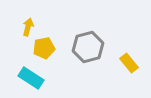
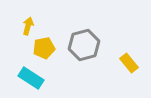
yellow arrow: moved 1 px up
gray hexagon: moved 4 px left, 2 px up
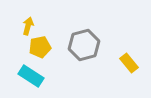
yellow pentagon: moved 4 px left, 1 px up
cyan rectangle: moved 2 px up
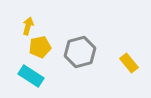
gray hexagon: moved 4 px left, 7 px down
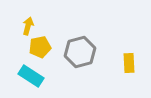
yellow rectangle: rotated 36 degrees clockwise
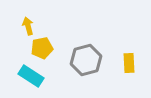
yellow arrow: rotated 30 degrees counterclockwise
yellow pentagon: moved 2 px right, 1 px down
gray hexagon: moved 6 px right, 8 px down
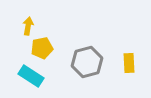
yellow arrow: rotated 24 degrees clockwise
gray hexagon: moved 1 px right, 2 px down
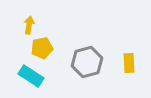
yellow arrow: moved 1 px right, 1 px up
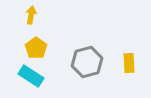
yellow arrow: moved 2 px right, 10 px up
yellow pentagon: moved 6 px left; rotated 25 degrees counterclockwise
